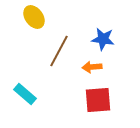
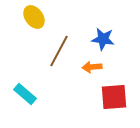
red square: moved 16 px right, 3 px up
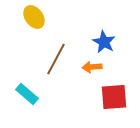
blue star: moved 1 px right, 3 px down; rotated 20 degrees clockwise
brown line: moved 3 px left, 8 px down
cyan rectangle: moved 2 px right
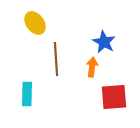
yellow ellipse: moved 1 px right, 6 px down
brown line: rotated 32 degrees counterclockwise
orange arrow: rotated 102 degrees clockwise
cyan rectangle: rotated 50 degrees clockwise
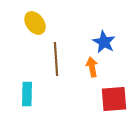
orange arrow: rotated 18 degrees counterclockwise
red square: moved 2 px down
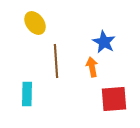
brown line: moved 2 px down
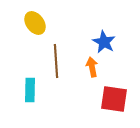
cyan rectangle: moved 3 px right, 4 px up
red square: rotated 12 degrees clockwise
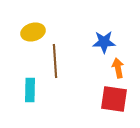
yellow ellipse: moved 2 px left, 9 px down; rotated 70 degrees counterclockwise
blue star: rotated 30 degrees counterclockwise
brown line: moved 1 px left
orange arrow: moved 26 px right, 1 px down
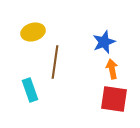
blue star: rotated 20 degrees counterclockwise
brown line: moved 1 px down; rotated 12 degrees clockwise
orange arrow: moved 6 px left, 1 px down
cyan rectangle: rotated 20 degrees counterclockwise
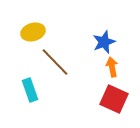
brown line: rotated 52 degrees counterclockwise
orange arrow: moved 2 px up
red square: rotated 16 degrees clockwise
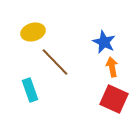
blue star: rotated 25 degrees counterclockwise
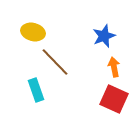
yellow ellipse: rotated 30 degrees clockwise
blue star: moved 6 px up; rotated 25 degrees clockwise
orange arrow: moved 2 px right
cyan rectangle: moved 6 px right
